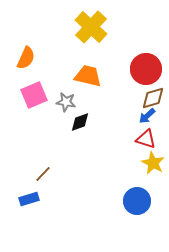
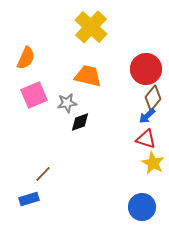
brown diamond: rotated 35 degrees counterclockwise
gray star: moved 1 px right, 1 px down; rotated 18 degrees counterclockwise
blue circle: moved 5 px right, 6 px down
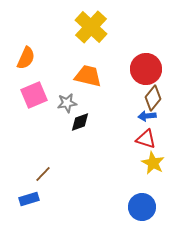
blue arrow: rotated 36 degrees clockwise
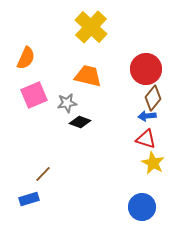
black diamond: rotated 40 degrees clockwise
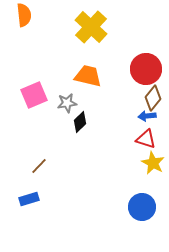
orange semicircle: moved 2 px left, 43 px up; rotated 30 degrees counterclockwise
black diamond: rotated 65 degrees counterclockwise
brown line: moved 4 px left, 8 px up
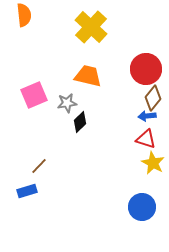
blue rectangle: moved 2 px left, 8 px up
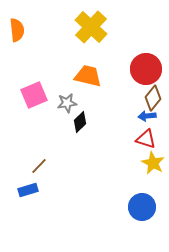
orange semicircle: moved 7 px left, 15 px down
blue rectangle: moved 1 px right, 1 px up
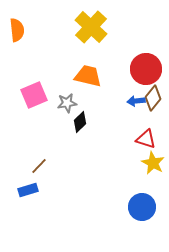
blue arrow: moved 11 px left, 15 px up
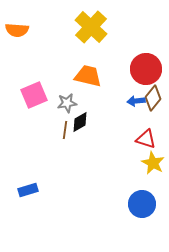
orange semicircle: rotated 100 degrees clockwise
black diamond: rotated 15 degrees clockwise
brown line: moved 26 px right, 36 px up; rotated 36 degrees counterclockwise
blue circle: moved 3 px up
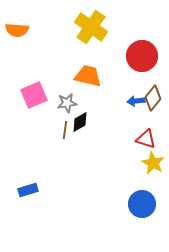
yellow cross: rotated 8 degrees counterclockwise
red circle: moved 4 px left, 13 px up
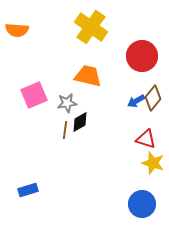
blue arrow: rotated 24 degrees counterclockwise
yellow star: rotated 10 degrees counterclockwise
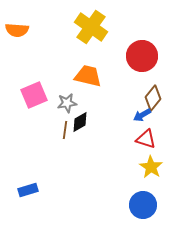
blue arrow: moved 6 px right, 14 px down
yellow star: moved 2 px left, 4 px down; rotated 15 degrees clockwise
blue circle: moved 1 px right, 1 px down
